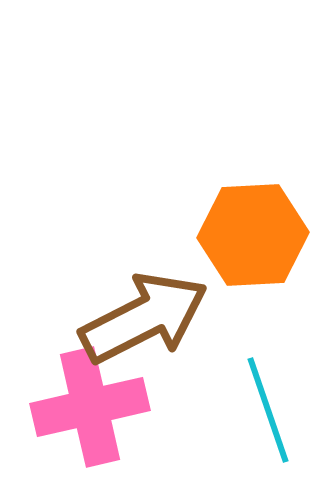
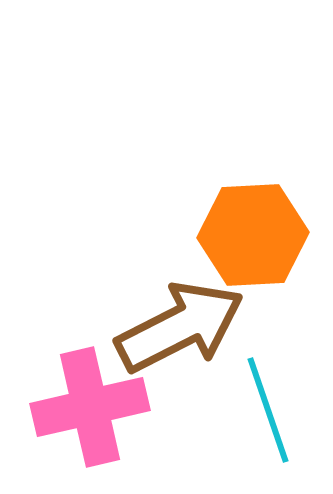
brown arrow: moved 36 px right, 9 px down
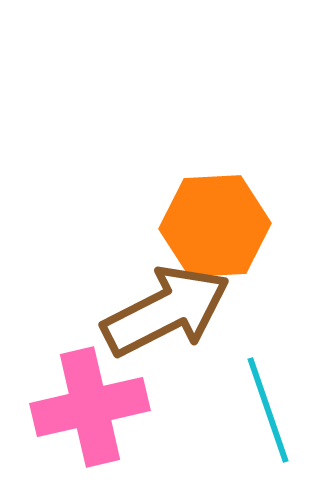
orange hexagon: moved 38 px left, 9 px up
brown arrow: moved 14 px left, 16 px up
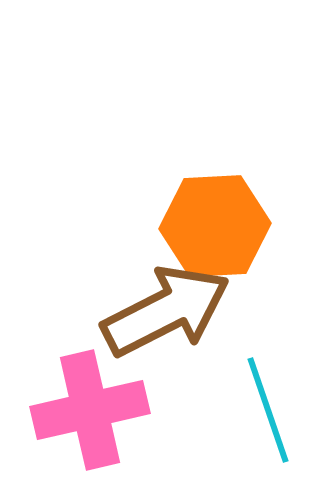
pink cross: moved 3 px down
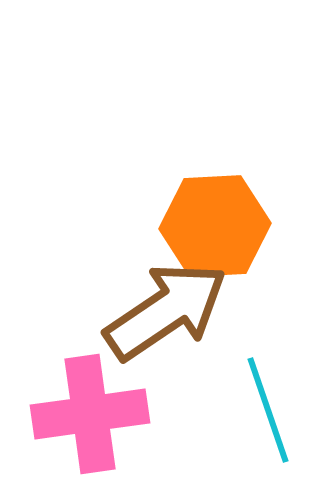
brown arrow: rotated 7 degrees counterclockwise
pink cross: moved 4 px down; rotated 5 degrees clockwise
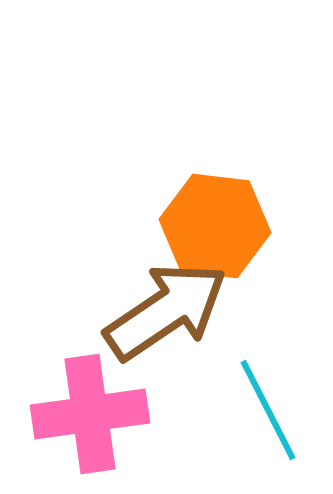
orange hexagon: rotated 10 degrees clockwise
cyan line: rotated 8 degrees counterclockwise
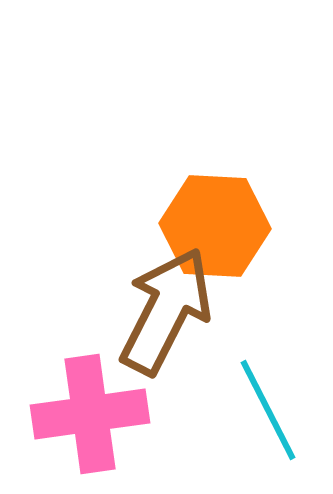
orange hexagon: rotated 4 degrees counterclockwise
brown arrow: rotated 29 degrees counterclockwise
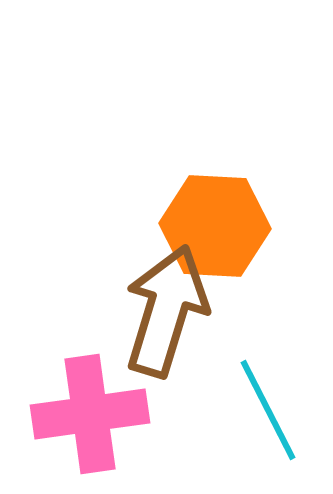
brown arrow: rotated 10 degrees counterclockwise
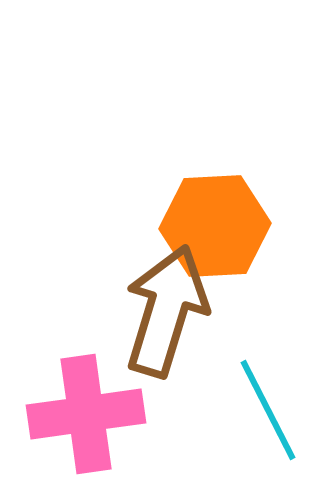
orange hexagon: rotated 6 degrees counterclockwise
pink cross: moved 4 px left
